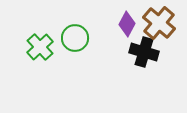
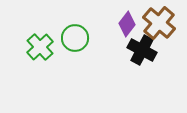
purple diamond: rotated 10 degrees clockwise
black cross: moved 2 px left, 2 px up; rotated 12 degrees clockwise
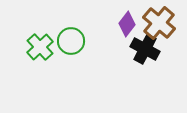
green circle: moved 4 px left, 3 px down
black cross: moved 3 px right, 1 px up
